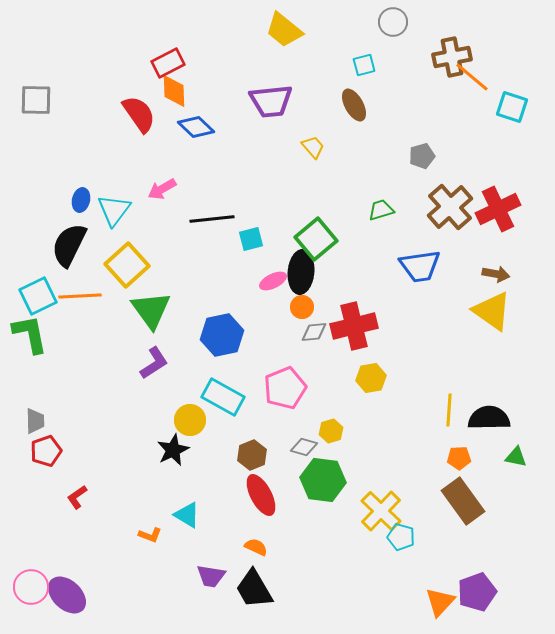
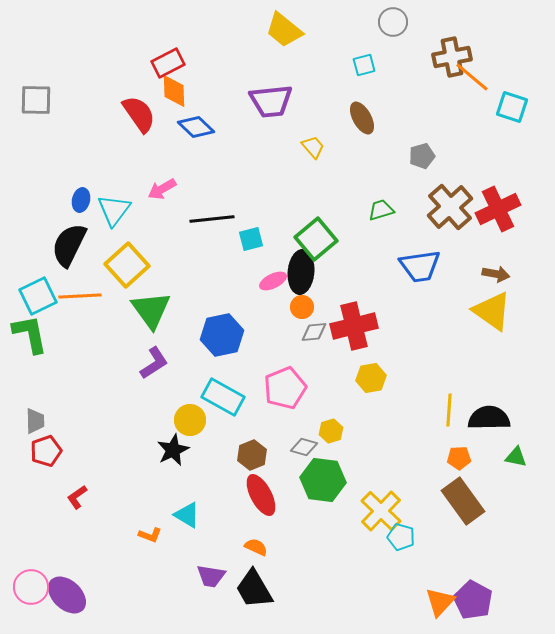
brown ellipse at (354, 105): moved 8 px right, 13 px down
purple pentagon at (477, 592): moved 4 px left, 8 px down; rotated 24 degrees counterclockwise
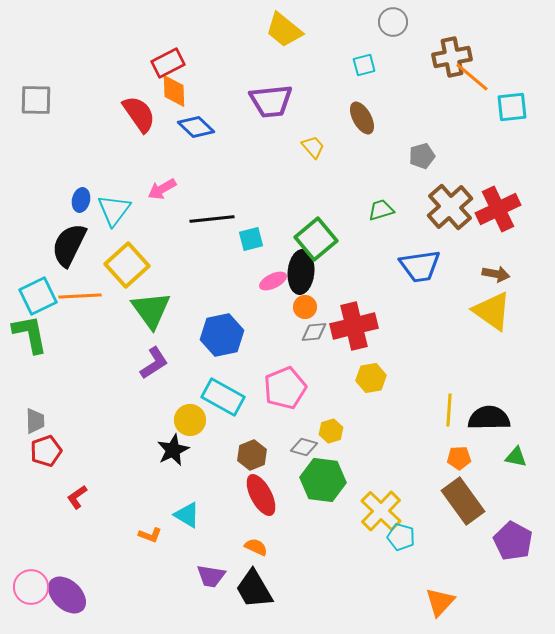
cyan square at (512, 107): rotated 24 degrees counterclockwise
orange circle at (302, 307): moved 3 px right
purple pentagon at (473, 600): moved 40 px right, 59 px up
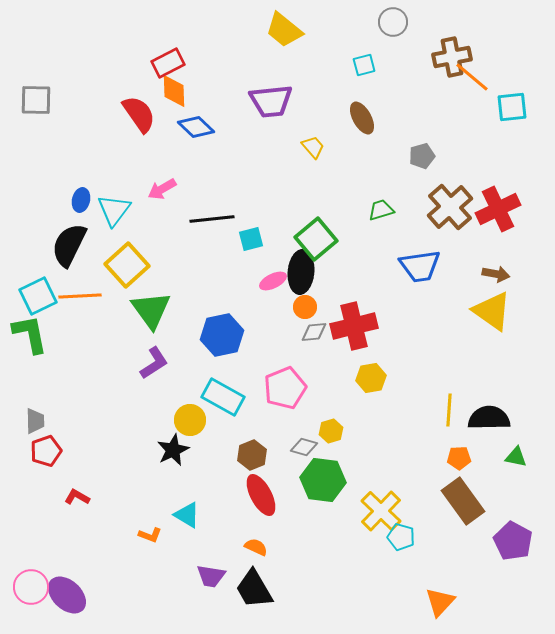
red L-shape at (77, 497): rotated 65 degrees clockwise
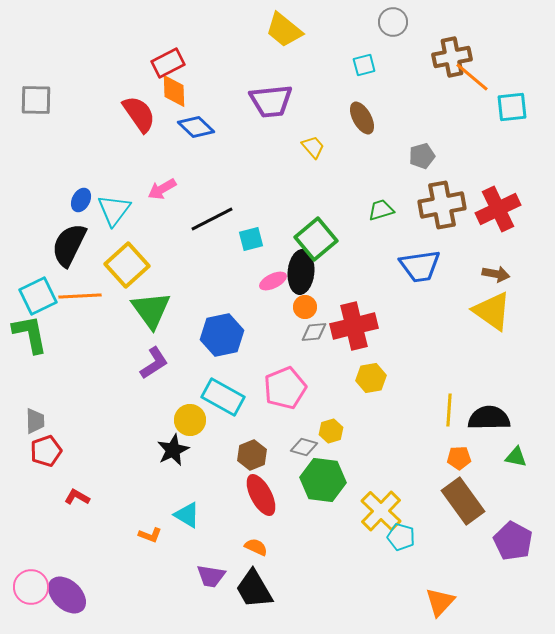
blue ellipse at (81, 200): rotated 15 degrees clockwise
brown cross at (450, 207): moved 8 px left, 2 px up; rotated 30 degrees clockwise
black line at (212, 219): rotated 21 degrees counterclockwise
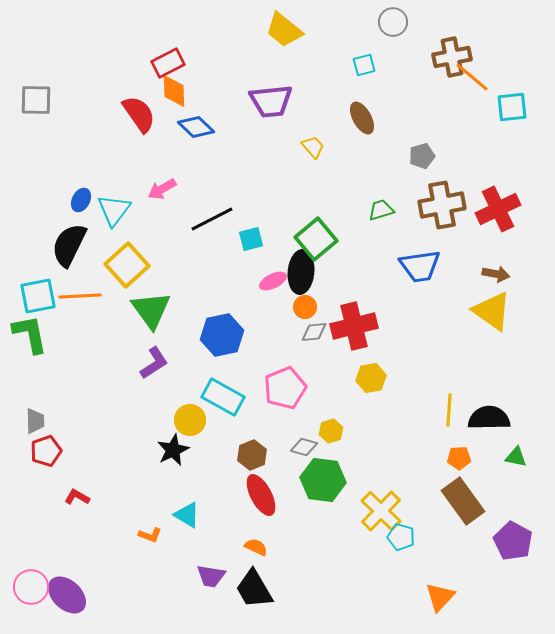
cyan square at (38, 296): rotated 15 degrees clockwise
orange triangle at (440, 602): moved 5 px up
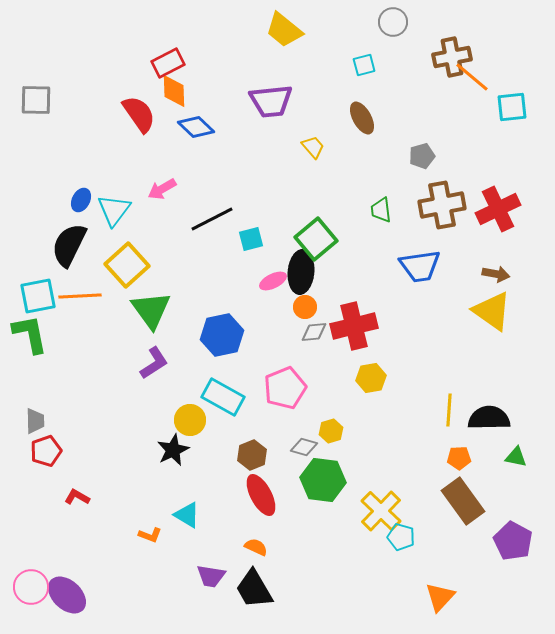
green trapezoid at (381, 210): rotated 80 degrees counterclockwise
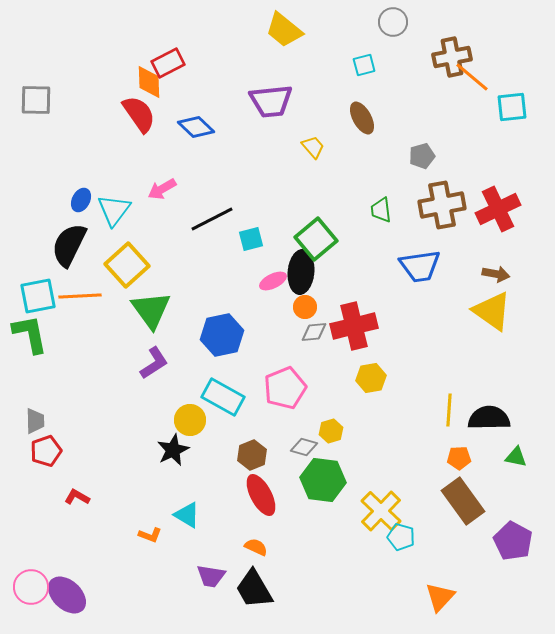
orange diamond at (174, 91): moved 25 px left, 9 px up
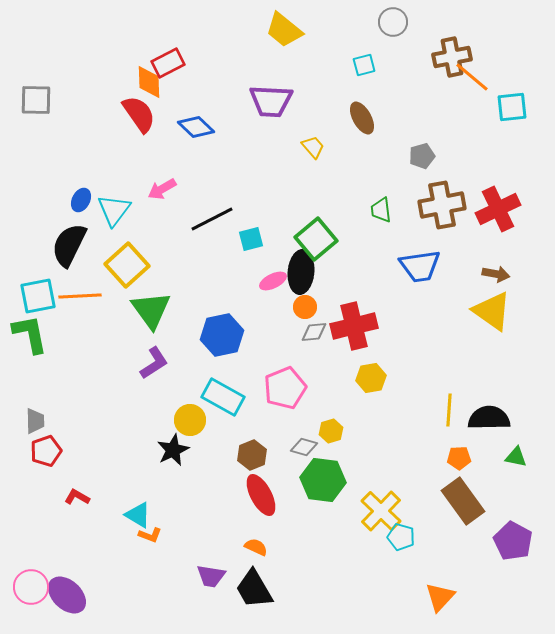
purple trapezoid at (271, 101): rotated 9 degrees clockwise
cyan triangle at (187, 515): moved 49 px left
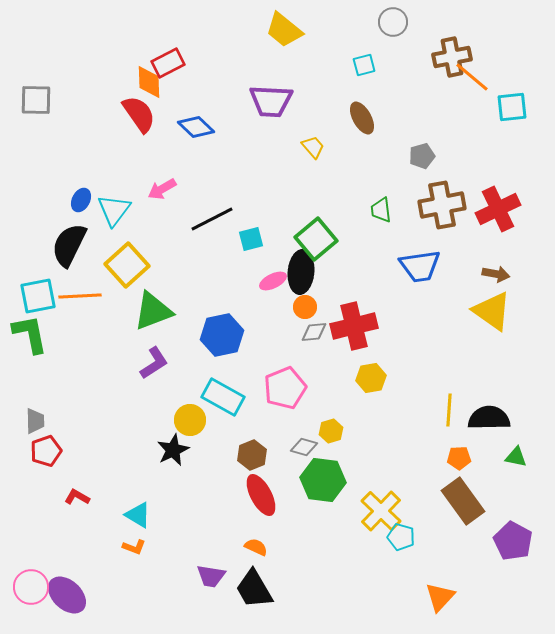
green triangle at (151, 310): moved 2 px right, 1 px down; rotated 45 degrees clockwise
orange L-shape at (150, 535): moved 16 px left, 12 px down
